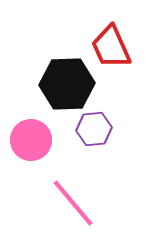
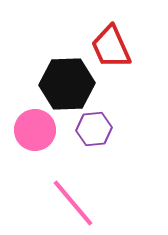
pink circle: moved 4 px right, 10 px up
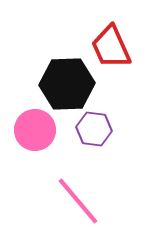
purple hexagon: rotated 12 degrees clockwise
pink line: moved 5 px right, 2 px up
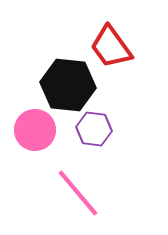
red trapezoid: rotated 12 degrees counterclockwise
black hexagon: moved 1 px right, 1 px down; rotated 8 degrees clockwise
pink line: moved 8 px up
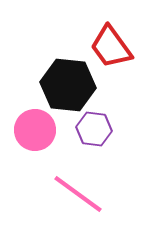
pink line: moved 1 px down; rotated 14 degrees counterclockwise
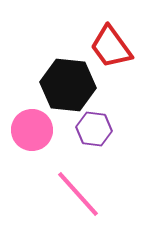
pink circle: moved 3 px left
pink line: rotated 12 degrees clockwise
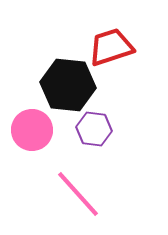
red trapezoid: rotated 108 degrees clockwise
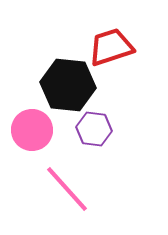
pink line: moved 11 px left, 5 px up
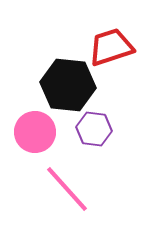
pink circle: moved 3 px right, 2 px down
